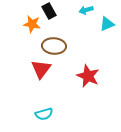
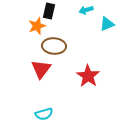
black rectangle: rotated 42 degrees clockwise
orange star: moved 5 px right, 2 px down; rotated 30 degrees counterclockwise
red star: rotated 10 degrees clockwise
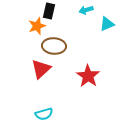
red triangle: rotated 10 degrees clockwise
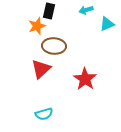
red star: moved 3 px left, 3 px down
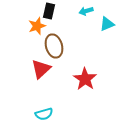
cyan arrow: moved 1 px down
brown ellipse: rotated 70 degrees clockwise
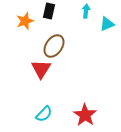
cyan arrow: rotated 112 degrees clockwise
orange star: moved 12 px left, 5 px up
brown ellipse: rotated 50 degrees clockwise
red triangle: rotated 15 degrees counterclockwise
red star: moved 36 px down
cyan semicircle: rotated 30 degrees counterclockwise
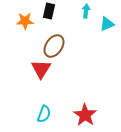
orange star: rotated 18 degrees clockwise
cyan semicircle: rotated 24 degrees counterclockwise
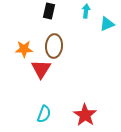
orange star: moved 1 px left, 28 px down
brown ellipse: rotated 30 degrees counterclockwise
